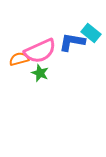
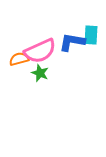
cyan rectangle: moved 2 px down; rotated 54 degrees clockwise
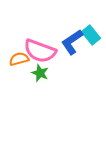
cyan rectangle: rotated 42 degrees counterclockwise
blue L-shape: rotated 44 degrees counterclockwise
pink semicircle: rotated 44 degrees clockwise
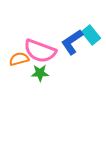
green star: rotated 24 degrees counterclockwise
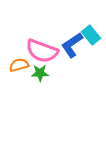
blue L-shape: moved 3 px down
pink semicircle: moved 2 px right
orange semicircle: moved 6 px down
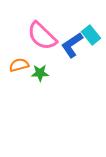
pink semicircle: moved 15 px up; rotated 24 degrees clockwise
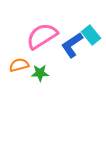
pink semicircle: rotated 104 degrees clockwise
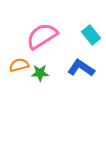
blue L-shape: moved 9 px right, 23 px down; rotated 68 degrees clockwise
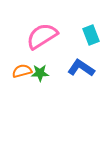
cyan rectangle: rotated 18 degrees clockwise
orange semicircle: moved 3 px right, 6 px down
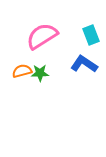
blue L-shape: moved 3 px right, 4 px up
